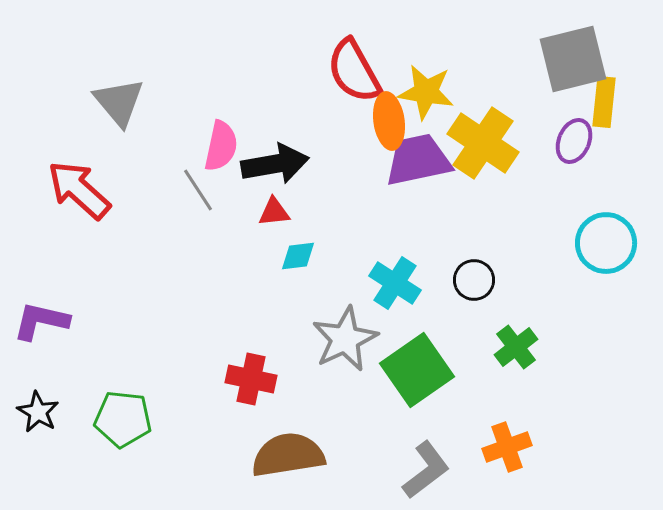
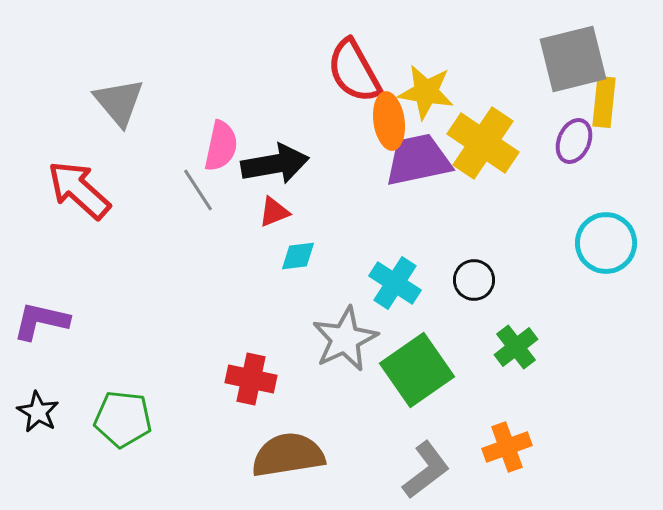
red triangle: rotated 16 degrees counterclockwise
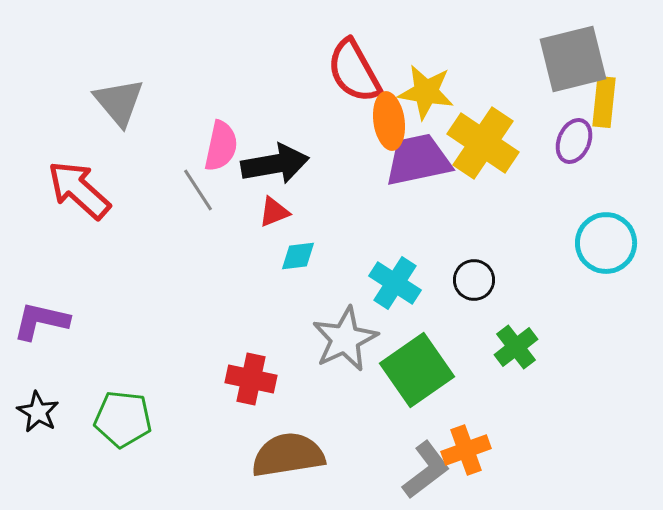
orange cross: moved 41 px left, 3 px down
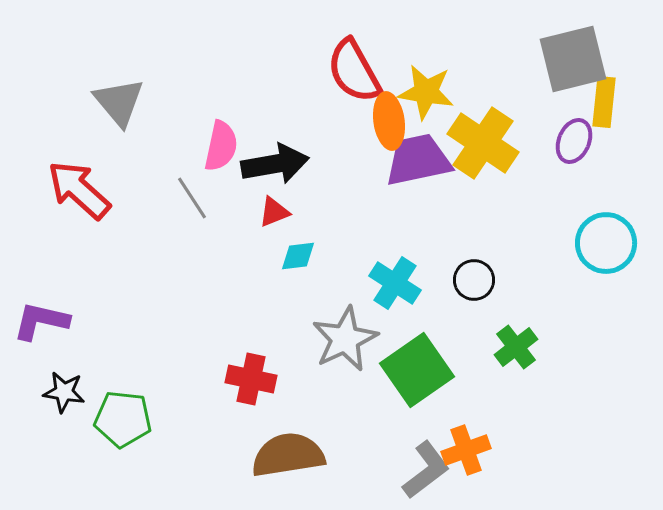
gray line: moved 6 px left, 8 px down
black star: moved 26 px right, 20 px up; rotated 21 degrees counterclockwise
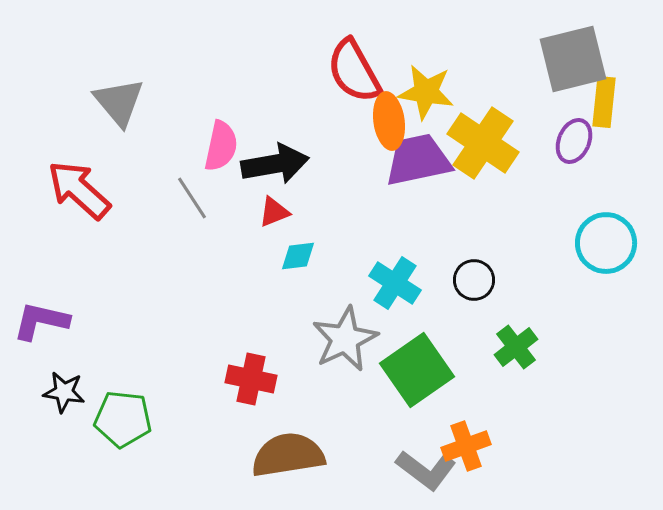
orange cross: moved 4 px up
gray L-shape: rotated 74 degrees clockwise
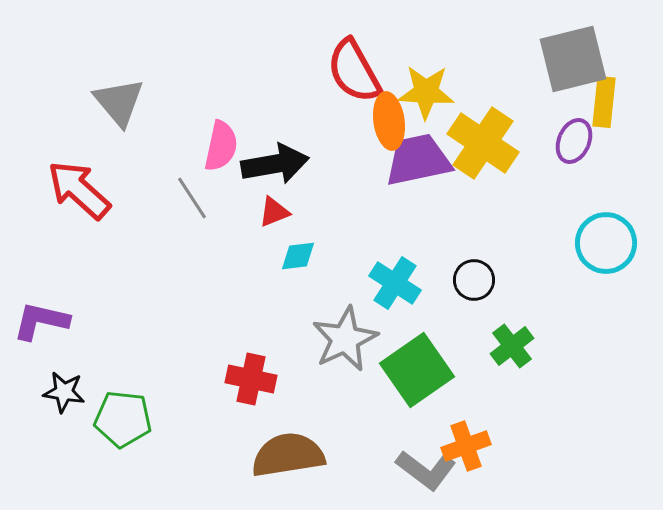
yellow star: rotated 6 degrees counterclockwise
green cross: moved 4 px left, 1 px up
